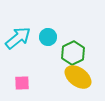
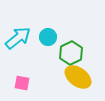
green hexagon: moved 2 px left
pink square: rotated 14 degrees clockwise
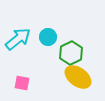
cyan arrow: moved 1 px down
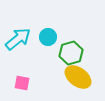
green hexagon: rotated 10 degrees clockwise
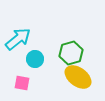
cyan circle: moved 13 px left, 22 px down
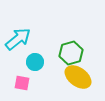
cyan circle: moved 3 px down
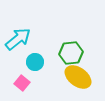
green hexagon: rotated 10 degrees clockwise
pink square: rotated 28 degrees clockwise
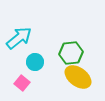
cyan arrow: moved 1 px right, 1 px up
